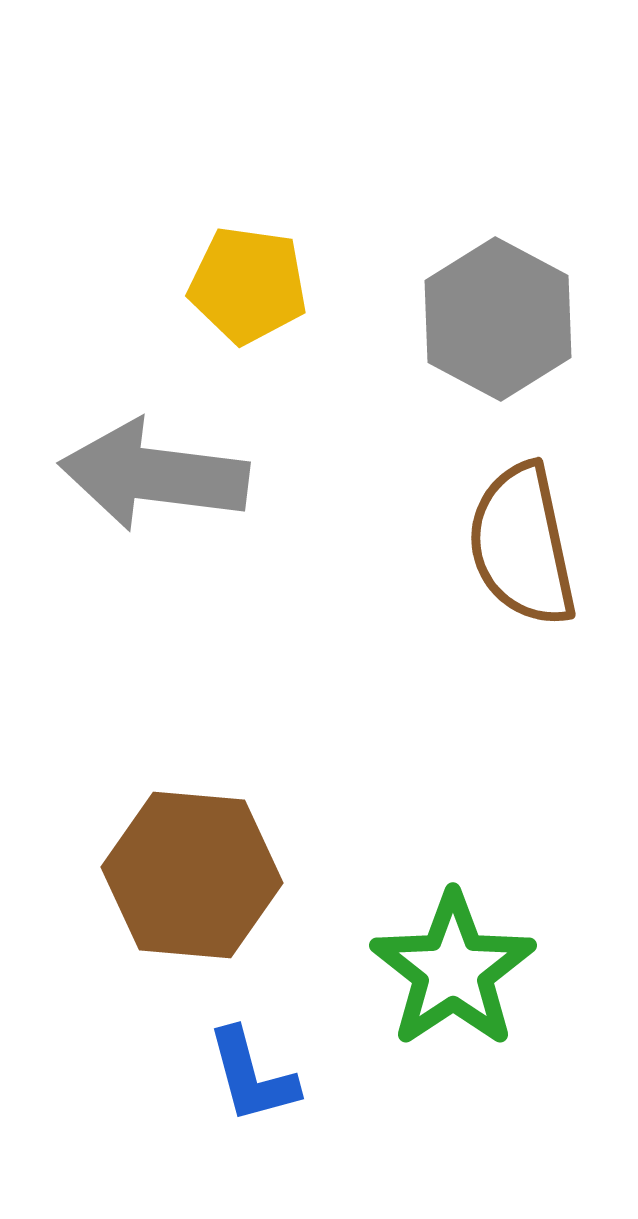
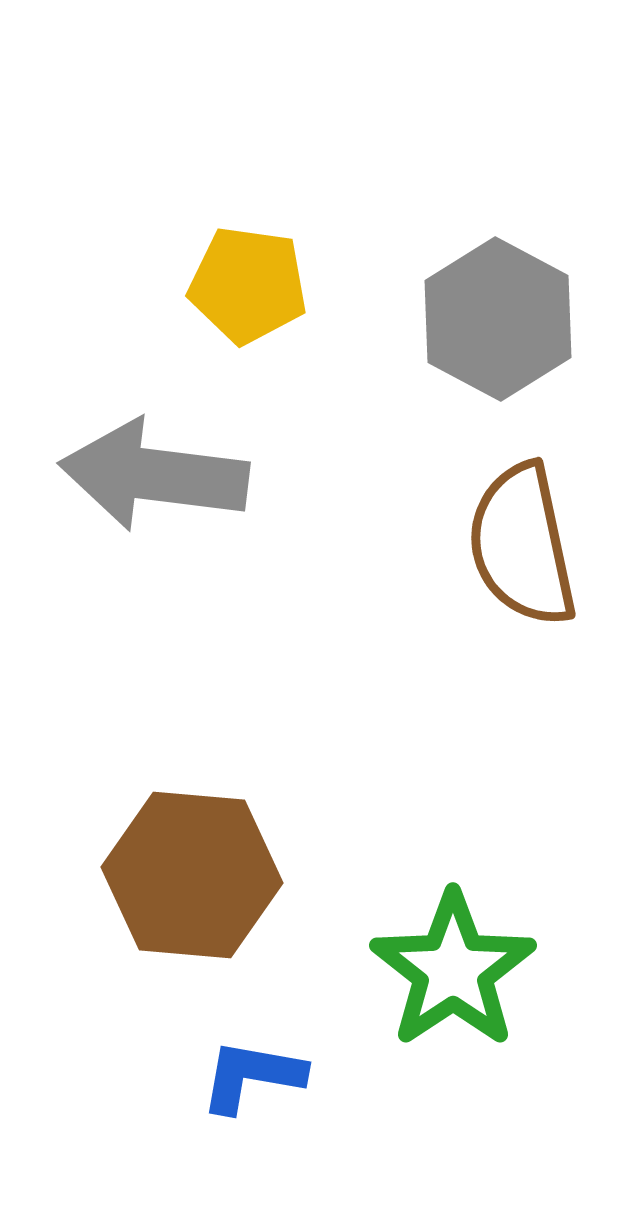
blue L-shape: rotated 115 degrees clockwise
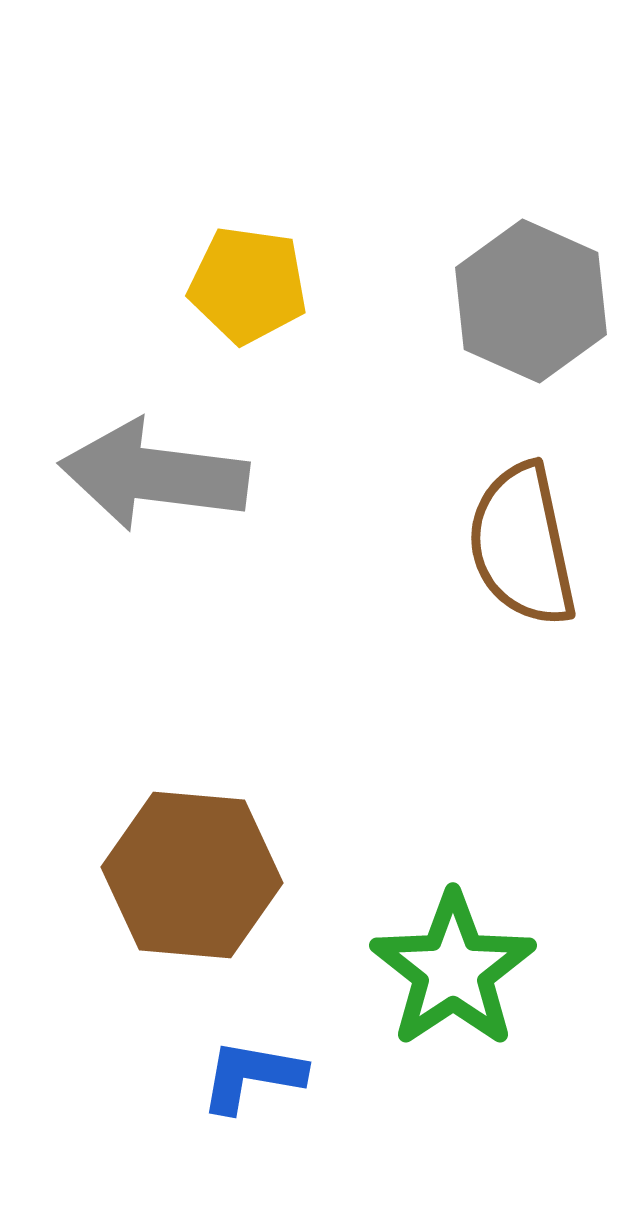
gray hexagon: moved 33 px right, 18 px up; rotated 4 degrees counterclockwise
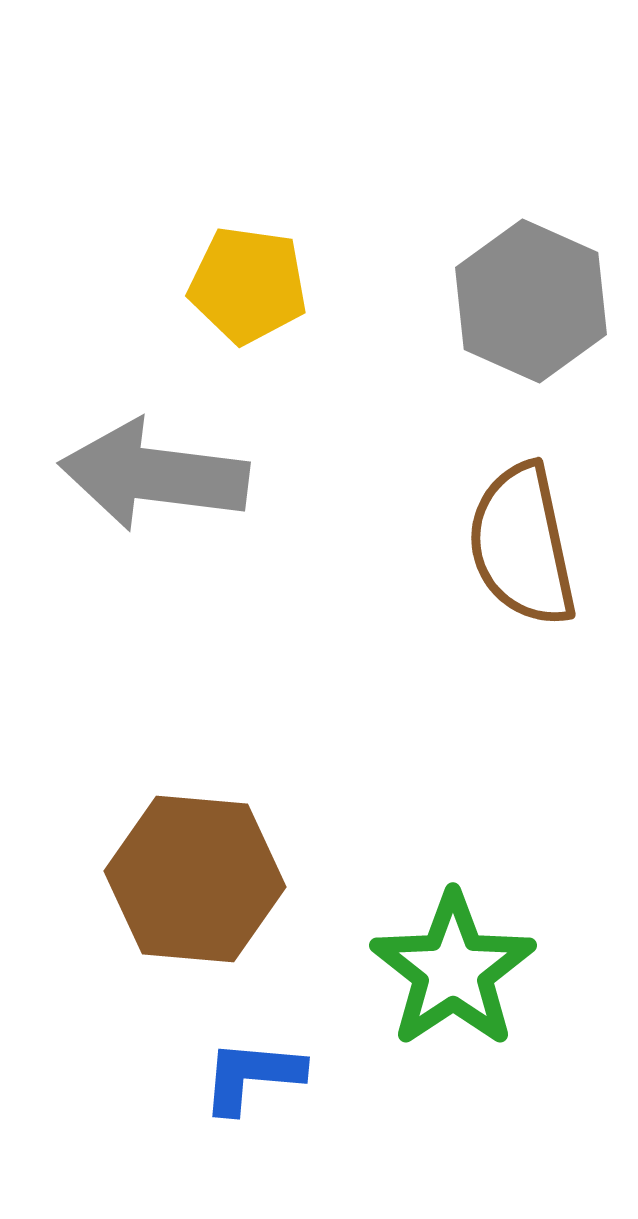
brown hexagon: moved 3 px right, 4 px down
blue L-shape: rotated 5 degrees counterclockwise
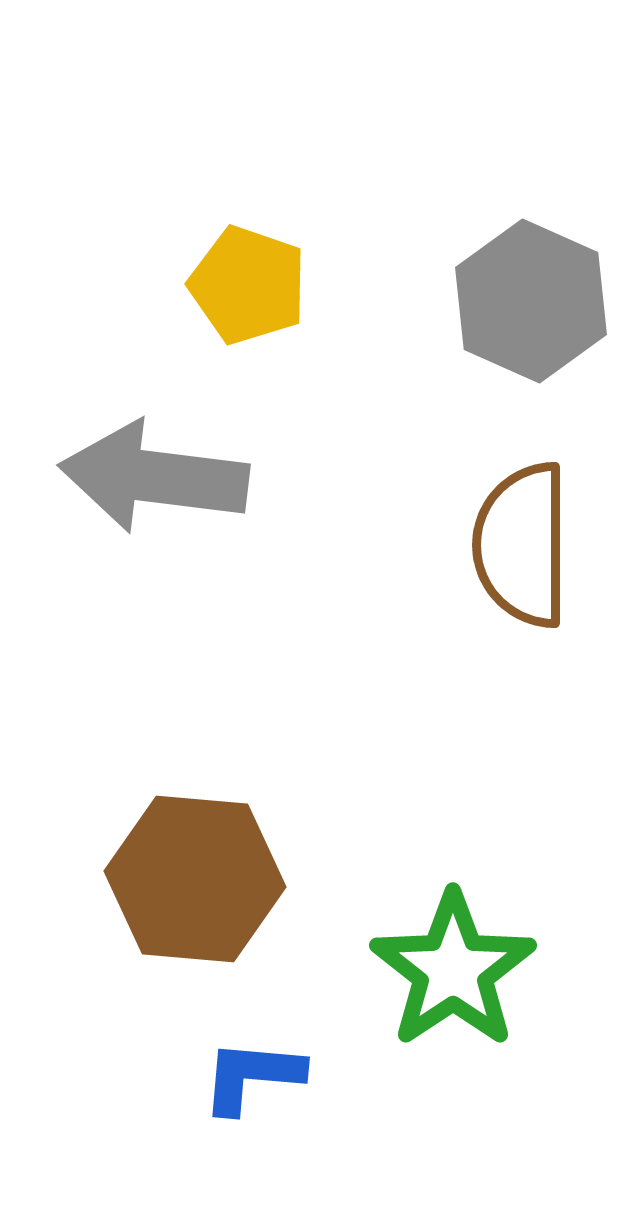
yellow pentagon: rotated 11 degrees clockwise
gray arrow: moved 2 px down
brown semicircle: rotated 12 degrees clockwise
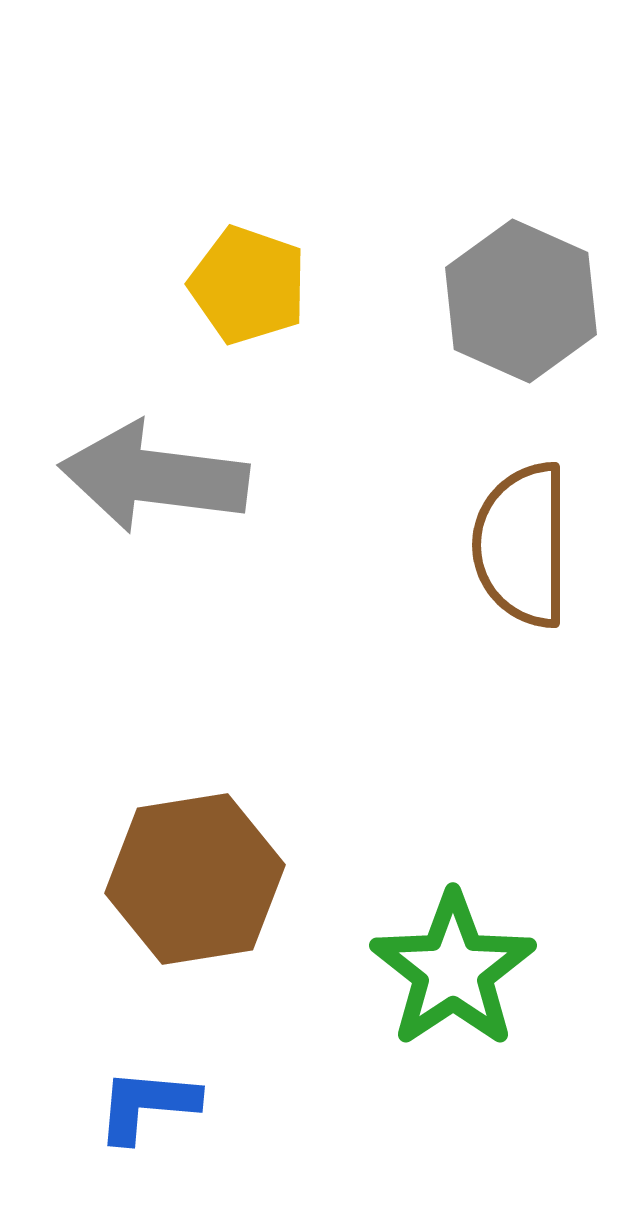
gray hexagon: moved 10 px left
brown hexagon: rotated 14 degrees counterclockwise
blue L-shape: moved 105 px left, 29 px down
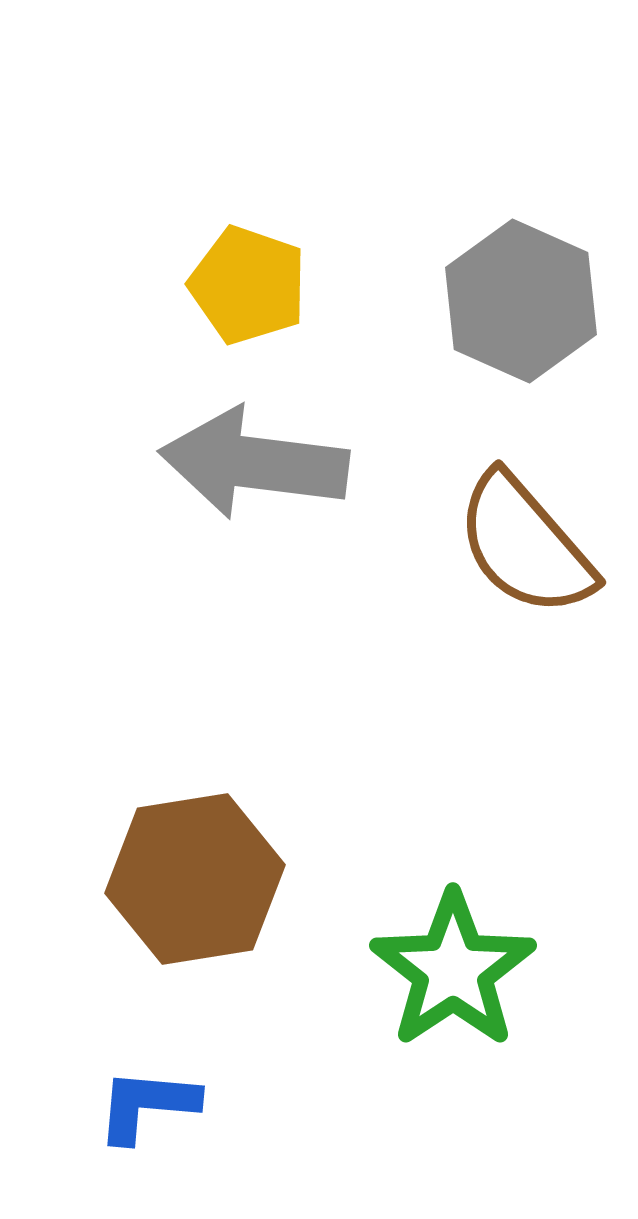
gray arrow: moved 100 px right, 14 px up
brown semicircle: moved 3 px right; rotated 41 degrees counterclockwise
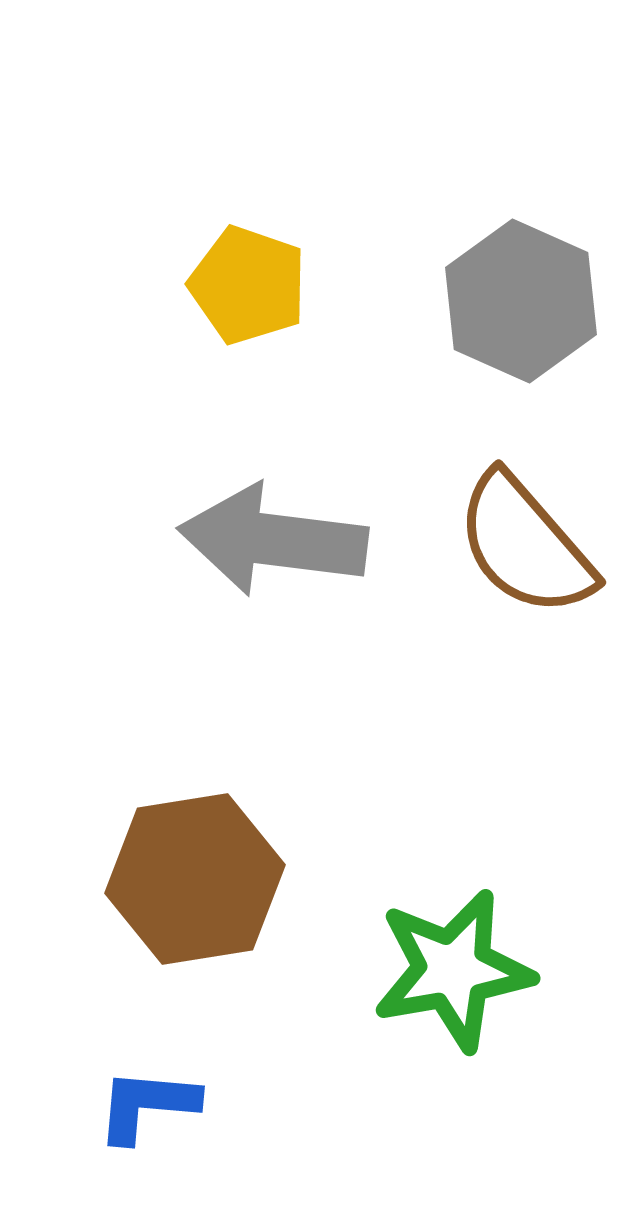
gray arrow: moved 19 px right, 77 px down
green star: rotated 24 degrees clockwise
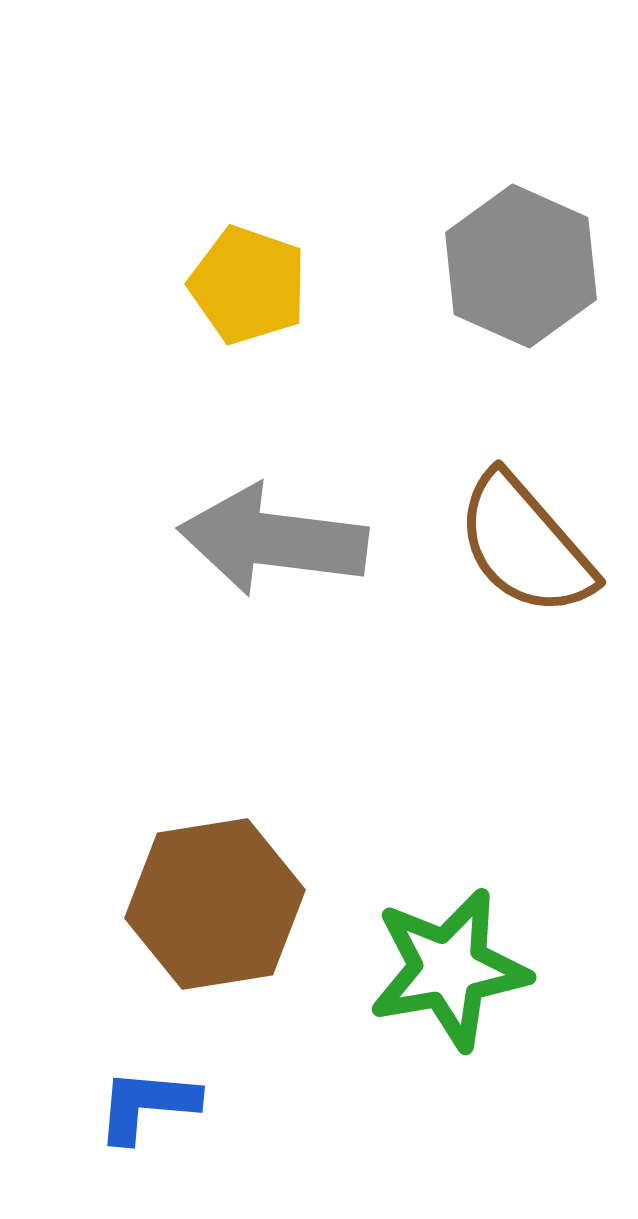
gray hexagon: moved 35 px up
brown hexagon: moved 20 px right, 25 px down
green star: moved 4 px left, 1 px up
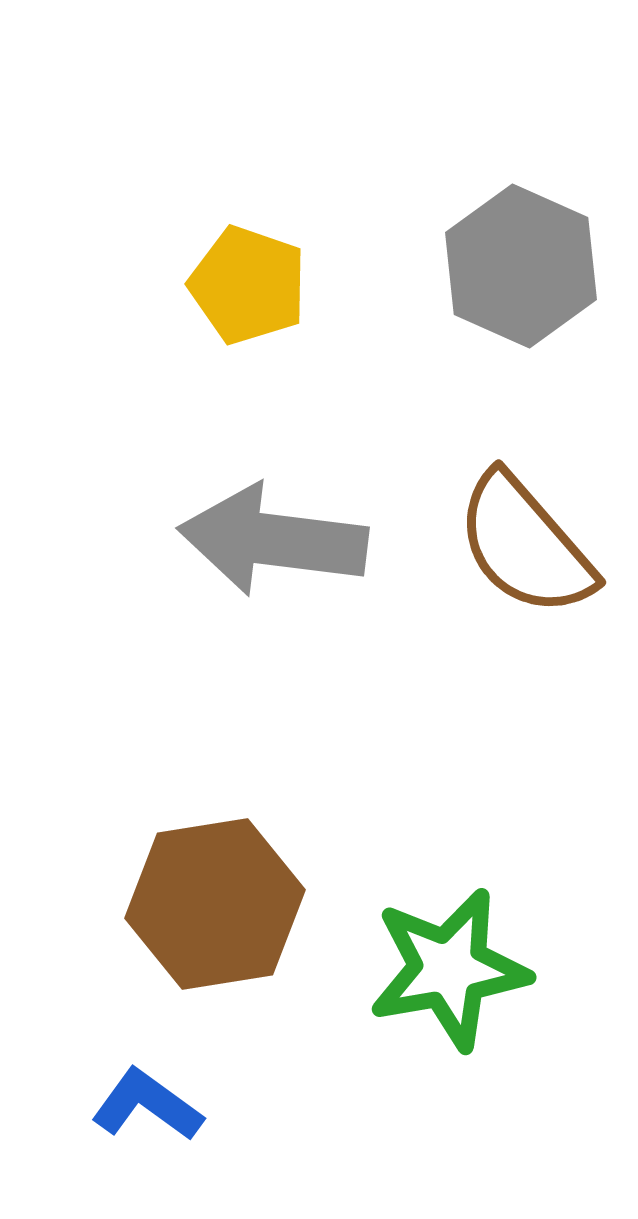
blue L-shape: rotated 31 degrees clockwise
